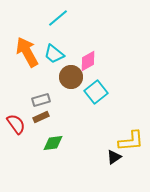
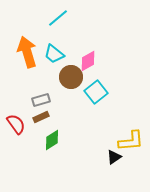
orange arrow: rotated 12 degrees clockwise
green diamond: moved 1 px left, 3 px up; rotated 25 degrees counterclockwise
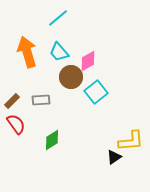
cyan trapezoid: moved 5 px right, 2 px up; rotated 10 degrees clockwise
gray rectangle: rotated 12 degrees clockwise
brown rectangle: moved 29 px left, 16 px up; rotated 21 degrees counterclockwise
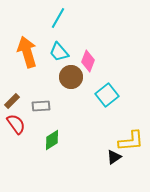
cyan line: rotated 20 degrees counterclockwise
pink diamond: rotated 40 degrees counterclockwise
cyan square: moved 11 px right, 3 px down
gray rectangle: moved 6 px down
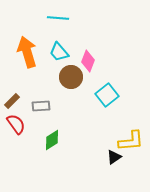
cyan line: rotated 65 degrees clockwise
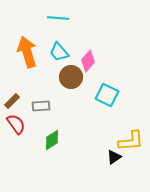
pink diamond: rotated 20 degrees clockwise
cyan square: rotated 25 degrees counterclockwise
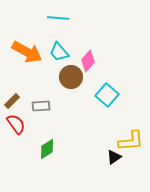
orange arrow: rotated 136 degrees clockwise
cyan square: rotated 15 degrees clockwise
green diamond: moved 5 px left, 9 px down
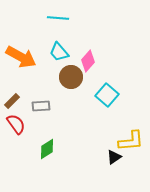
orange arrow: moved 6 px left, 5 px down
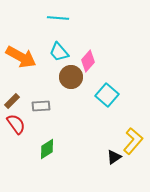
yellow L-shape: moved 2 px right; rotated 44 degrees counterclockwise
